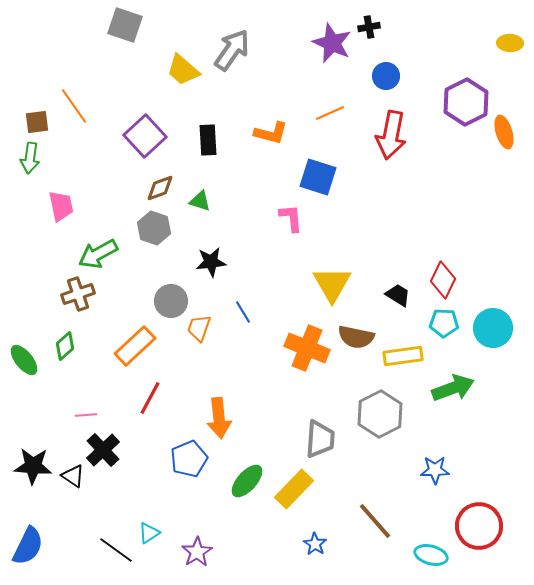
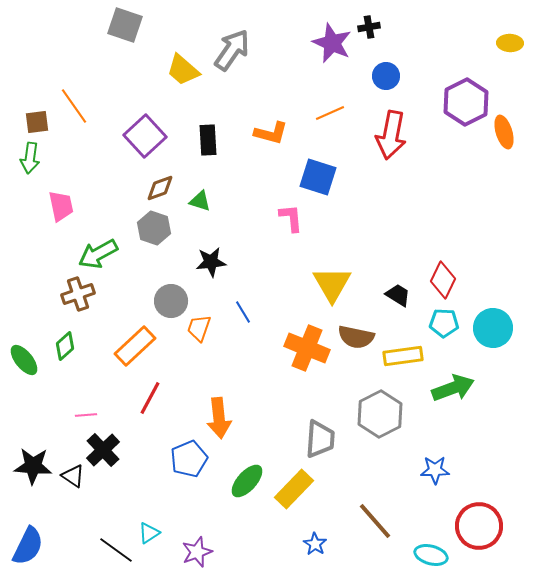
purple star at (197, 552): rotated 12 degrees clockwise
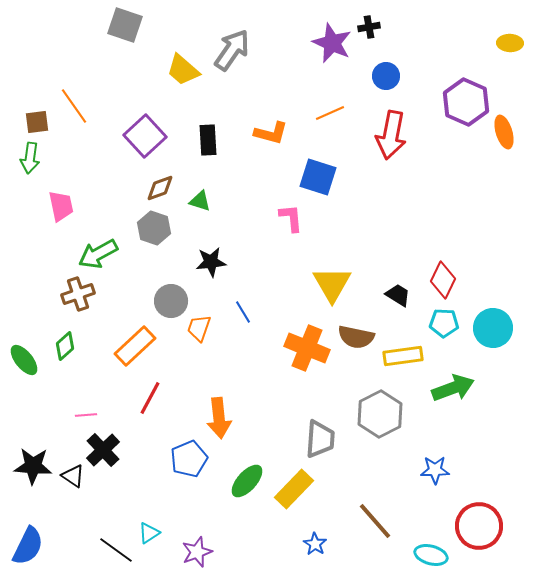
purple hexagon at (466, 102): rotated 9 degrees counterclockwise
